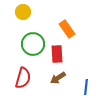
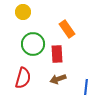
brown arrow: moved 1 px down; rotated 14 degrees clockwise
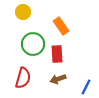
orange rectangle: moved 6 px left, 3 px up
blue line: rotated 21 degrees clockwise
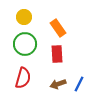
yellow circle: moved 1 px right, 5 px down
orange rectangle: moved 3 px left, 2 px down
green circle: moved 8 px left
brown arrow: moved 5 px down
blue line: moved 7 px left, 3 px up
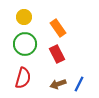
red rectangle: rotated 24 degrees counterclockwise
